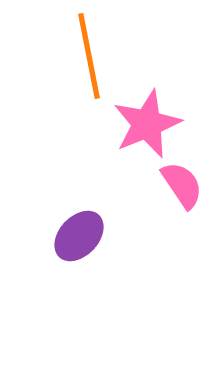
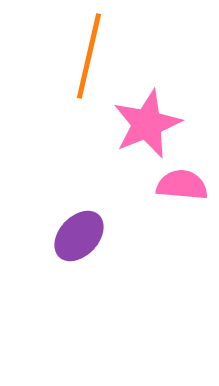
orange line: rotated 24 degrees clockwise
pink semicircle: rotated 51 degrees counterclockwise
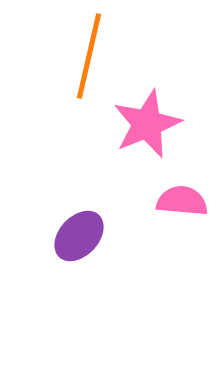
pink semicircle: moved 16 px down
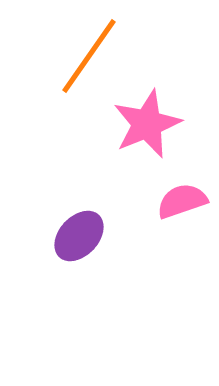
orange line: rotated 22 degrees clockwise
pink semicircle: rotated 24 degrees counterclockwise
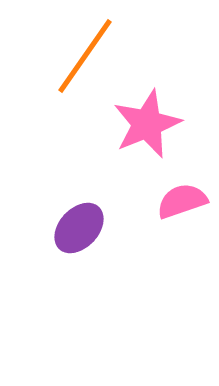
orange line: moved 4 px left
purple ellipse: moved 8 px up
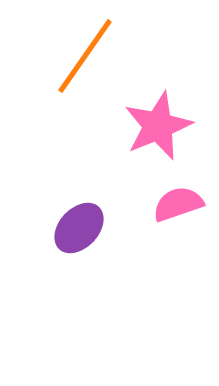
pink star: moved 11 px right, 2 px down
pink semicircle: moved 4 px left, 3 px down
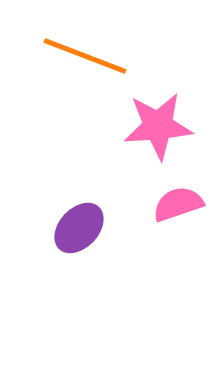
orange line: rotated 76 degrees clockwise
pink star: rotated 18 degrees clockwise
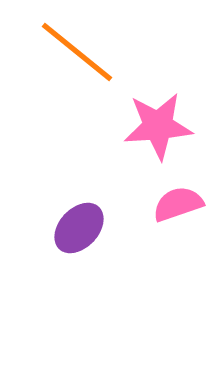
orange line: moved 8 px left, 4 px up; rotated 18 degrees clockwise
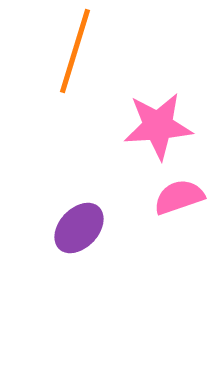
orange line: moved 2 px left, 1 px up; rotated 68 degrees clockwise
pink semicircle: moved 1 px right, 7 px up
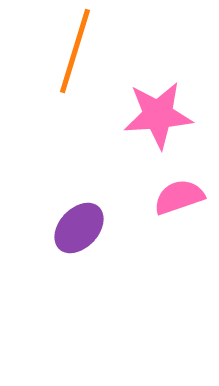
pink star: moved 11 px up
